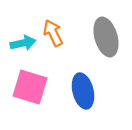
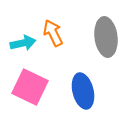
gray ellipse: rotated 9 degrees clockwise
pink square: rotated 9 degrees clockwise
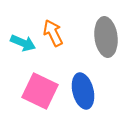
cyan arrow: rotated 35 degrees clockwise
pink square: moved 10 px right, 4 px down
